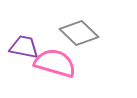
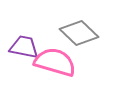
pink semicircle: moved 1 px up
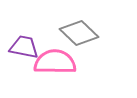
pink semicircle: rotated 15 degrees counterclockwise
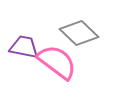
pink semicircle: moved 2 px right; rotated 36 degrees clockwise
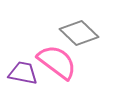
purple trapezoid: moved 1 px left, 26 px down
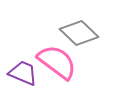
purple trapezoid: rotated 12 degrees clockwise
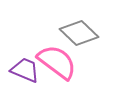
purple trapezoid: moved 2 px right, 3 px up
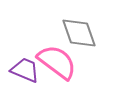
gray diamond: rotated 27 degrees clockwise
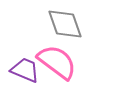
gray diamond: moved 14 px left, 9 px up
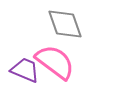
pink semicircle: moved 2 px left
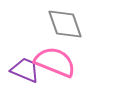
pink semicircle: rotated 15 degrees counterclockwise
